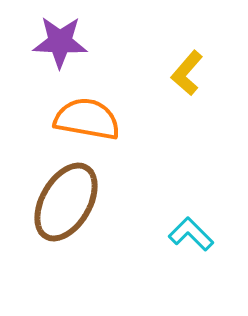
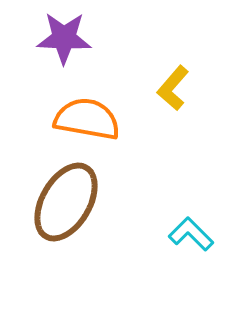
purple star: moved 4 px right, 4 px up
yellow L-shape: moved 14 px left, 15 px down
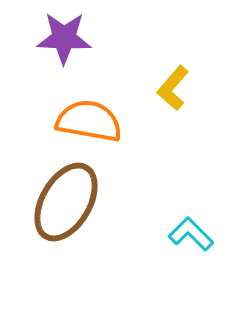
orange semicircle: moved 2 px right, 2 px down
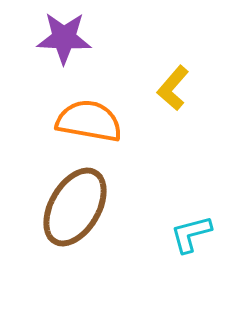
brown ellipse: moved 9 px right, 5 px down
cyan L-shape: rotated 60 degrees counterclockwise
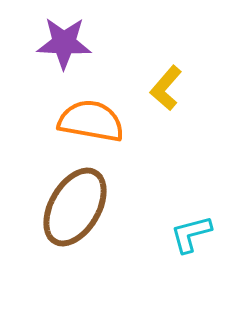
purple star: moved 5 px down
yellow L-shape: moved 7 px left
orange semicircle: moved 2 px right
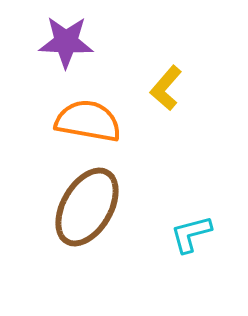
purple star: moved 2 px right, 1 px up
orange semicircle: moved 3 px left
brown ellipse: moved 12 px right
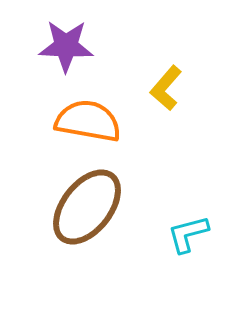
purple star: moved 4 px down
brown ellipse: rotated 8 degrees clockwise
cyan L-shape: moved 3 px left
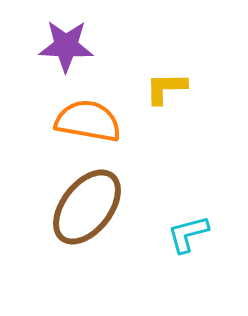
yellow L-shape: rotated 48 degrees clockwise
